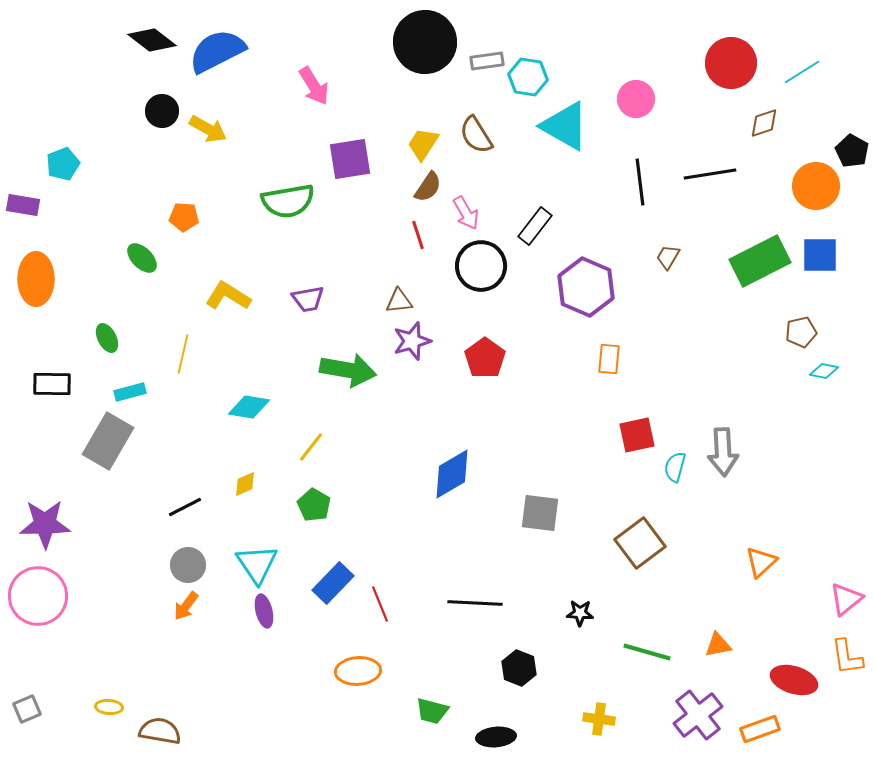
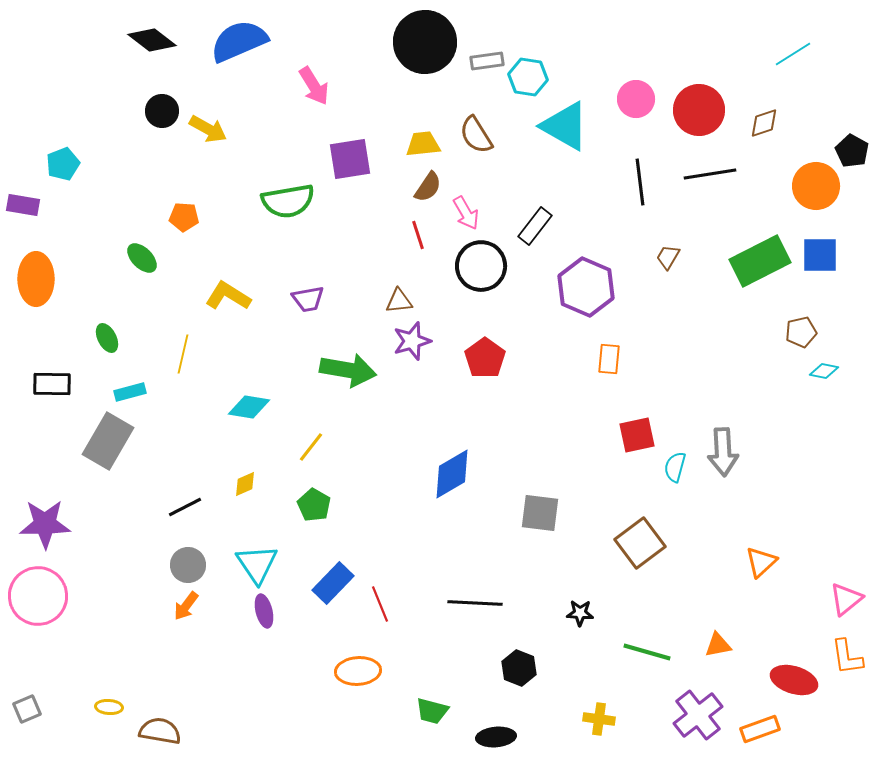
blue semicircle at (217, 51): moved 22 px right, 10 px up; rotated 4 degrees clockwise
red circle at (731, 63): moved 32 px left, 47 px down
cyan line at (802, 72): moved 9 px left, 18 px up
yellow trapezoid at (423, 144): rotated 51 degrees clockwise
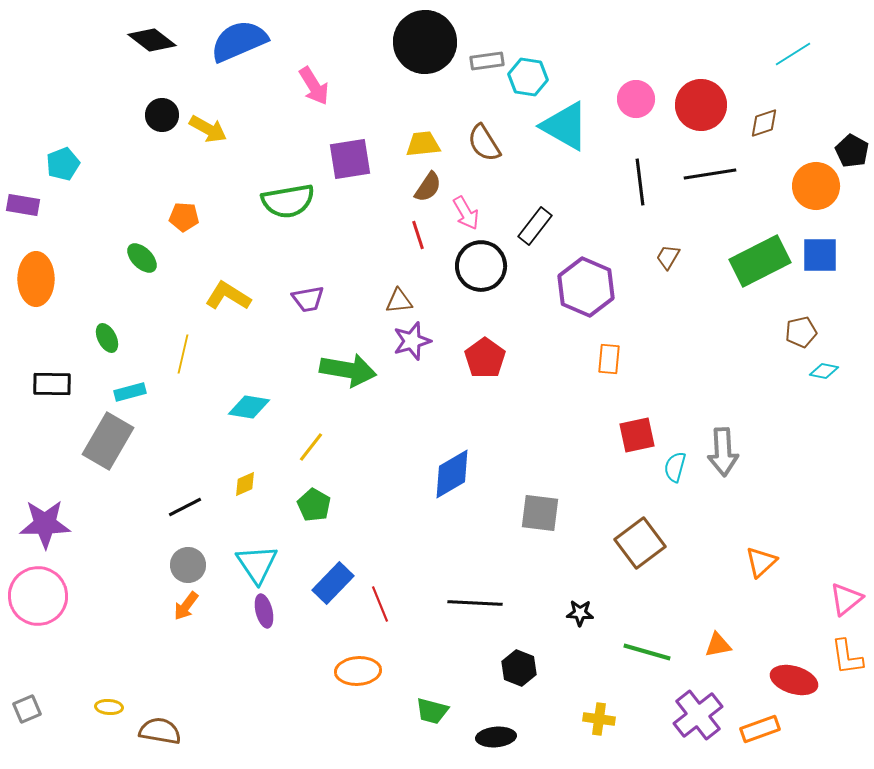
red circle at (699, 110): moved 2 px right, 5 px up
black circle at (162, 111): moved 4 px down
brown semicircle at (476, 135): moved 8 px right, 8 px down
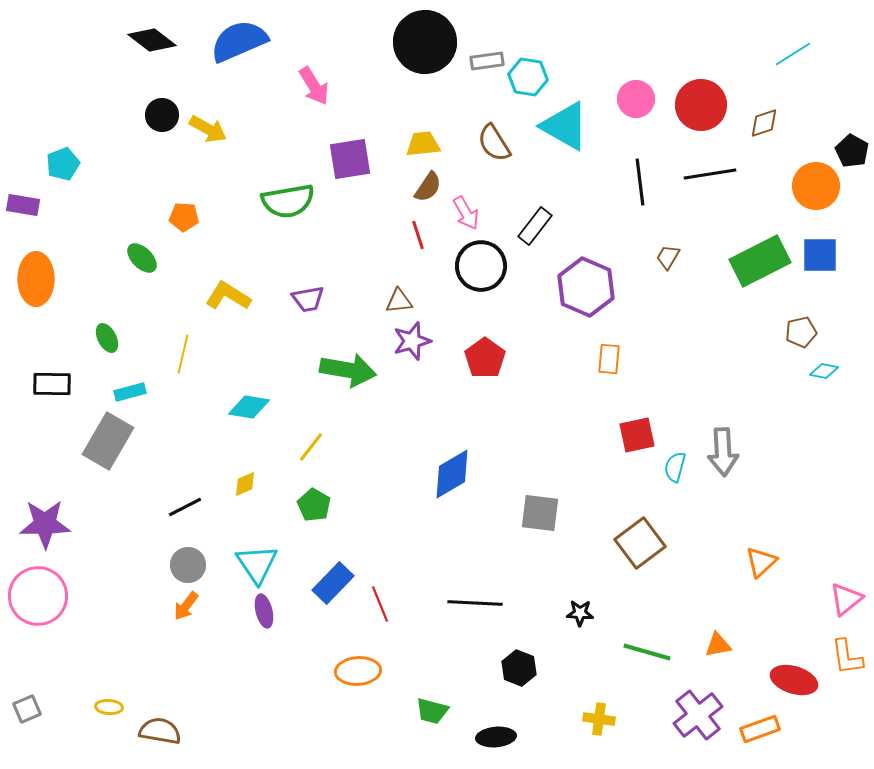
brown semicircle at (484, 143): moved 10 px right
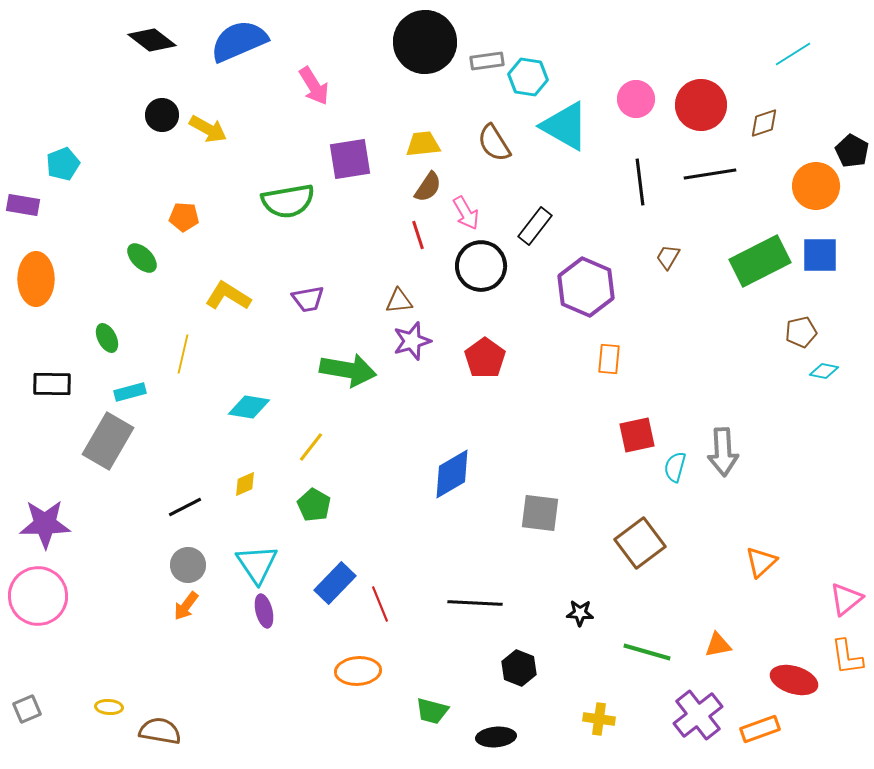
blue rectangle at (333, 583): moved 2 px right
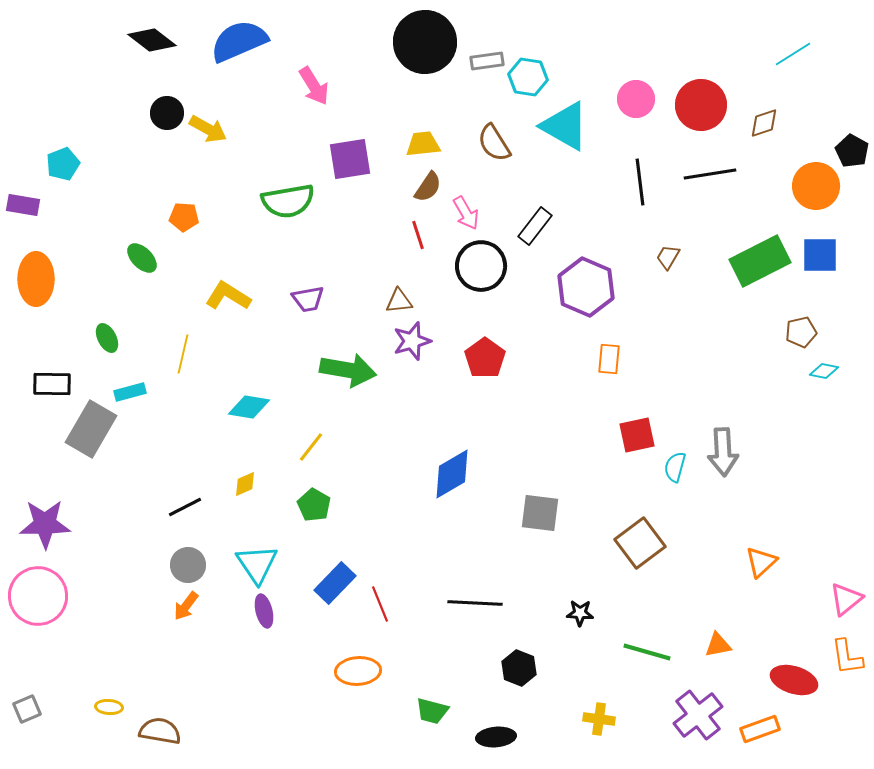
black circle at (162, 115): moved 5 px right, 2 px up
gray rectangle at (108, 441): moved 17 px left, 12 px up
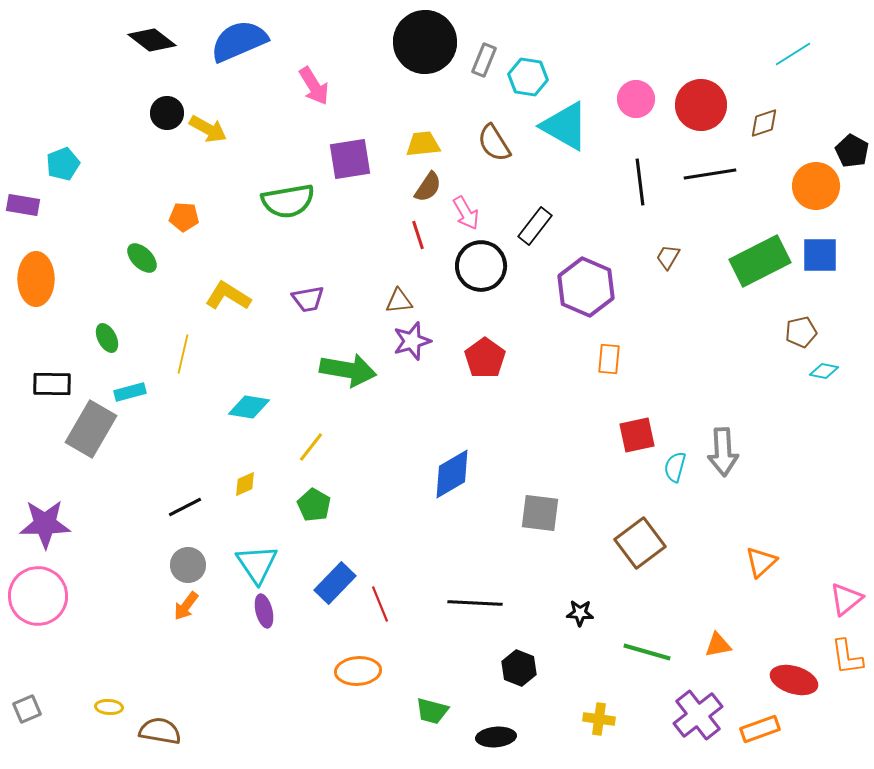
gray rectangle at (487, 61): moved 3 px left, 1 px up; rotated 60 degrees counterclockwise
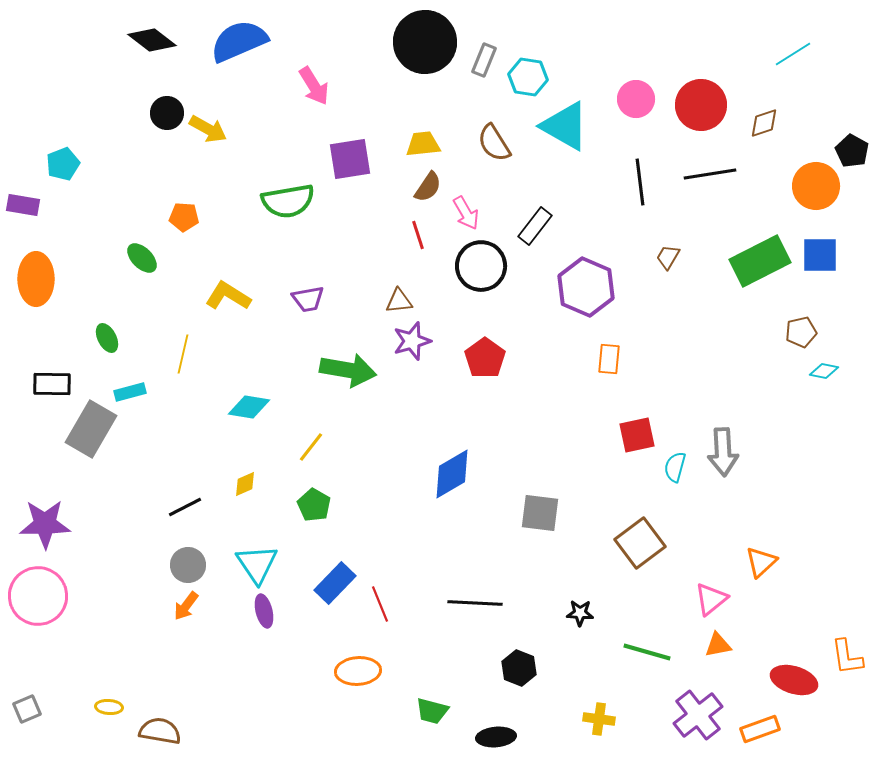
pink triangle at (846, 599): moved 135 px left
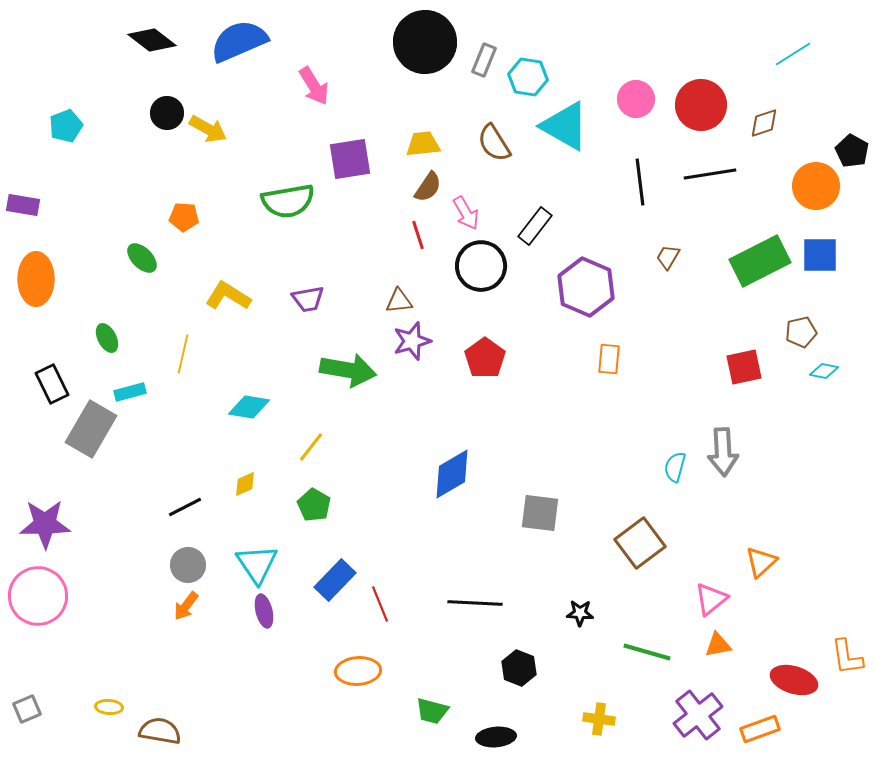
cyan pentagon at (63, 164): moved 3 px right, 38 px up
black rectangle at (52, 384): rotated 63 degrees clockwise
red square at (637, 435): moved 107 px right, 68 px up
blue rectangle at (335, 583): moved 3 px up
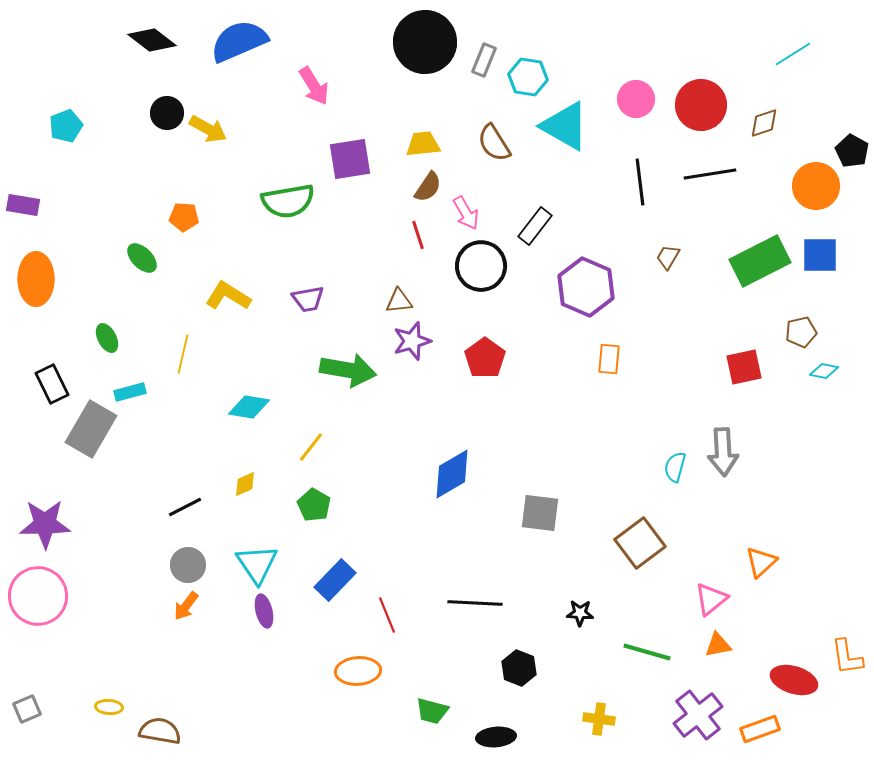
red line at (380, 604): moved 7 px right, 11 px down
